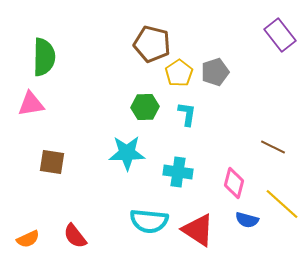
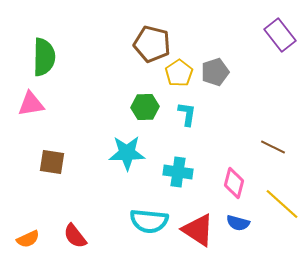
blue semicircle: moved 9 px left, 3 px down
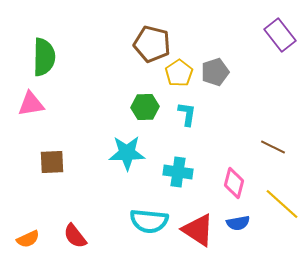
brown square: rotated 12 degrees counterclockwise
blue semicircle: rotated 25 degrees counterclockwise
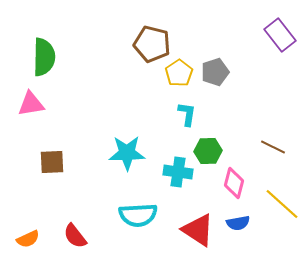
green hexagon: moved 63 px right, 44 px down
cyan semicircle: moved 11 px left, 6 px up; rotated 9 degrees counterclockwise
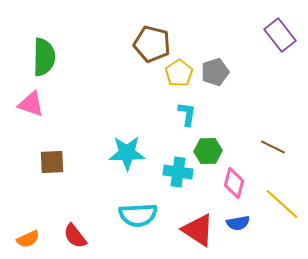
pink triangle: rotated 28 degrees clockwise
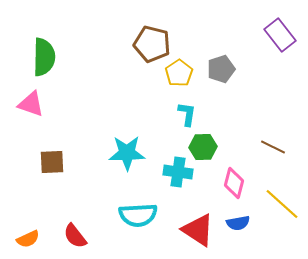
gray pentagon: moved 6 px right, 3 px up
green hexagon: moved 5 px left, 4 px up
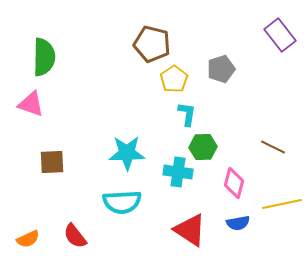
yellow pentagon: moved 5 px left, 6 px down
yellow line: rotated 54 degrees counterclockwise
cyan semicircle: moved 16 px left, 13 px up
red triangle: moved 8 px left
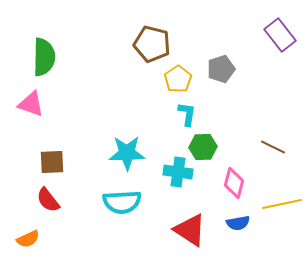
yellow pentagon: moved 4 px right
red semicircle: moved 27 px left, 36 px up
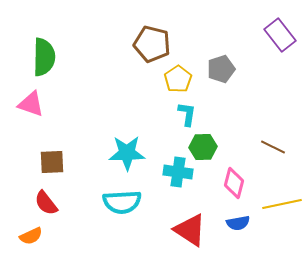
red semicircle: moved 2 px left, 3 px down
orange semicircle: moved 3 px right, 3 px up
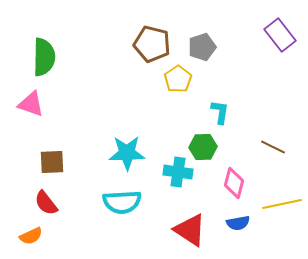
gray pentagon: moved 19 px left, 22 px up
cyan L-shape: moved 33 px right, 2 px up
